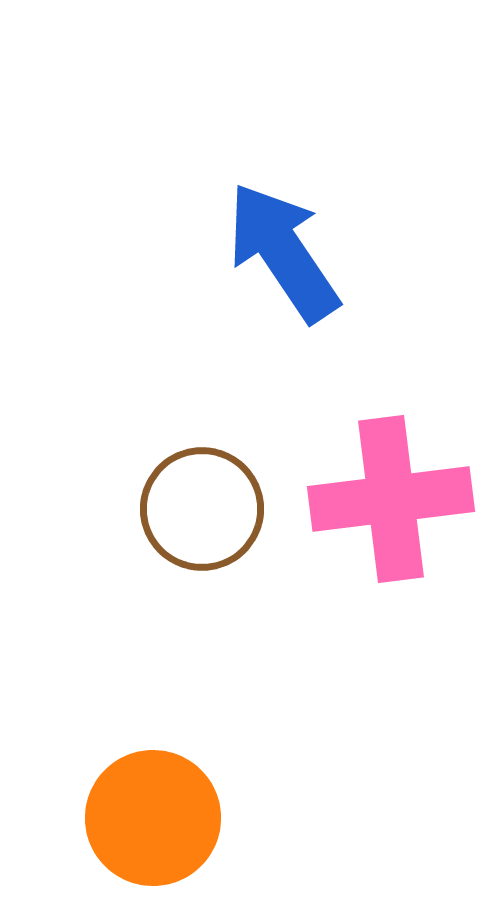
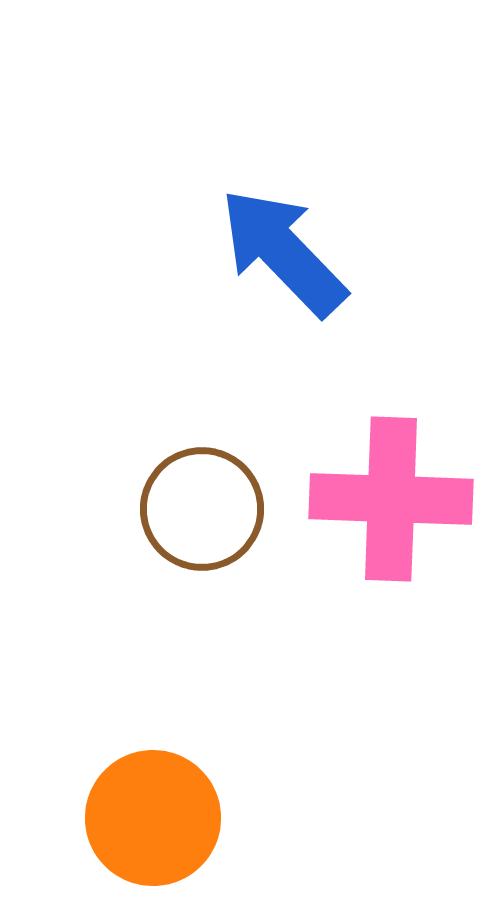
blue arrow: rotated 10 degrees counterclockwise
pink cross: rotated 9 degrees clockwise
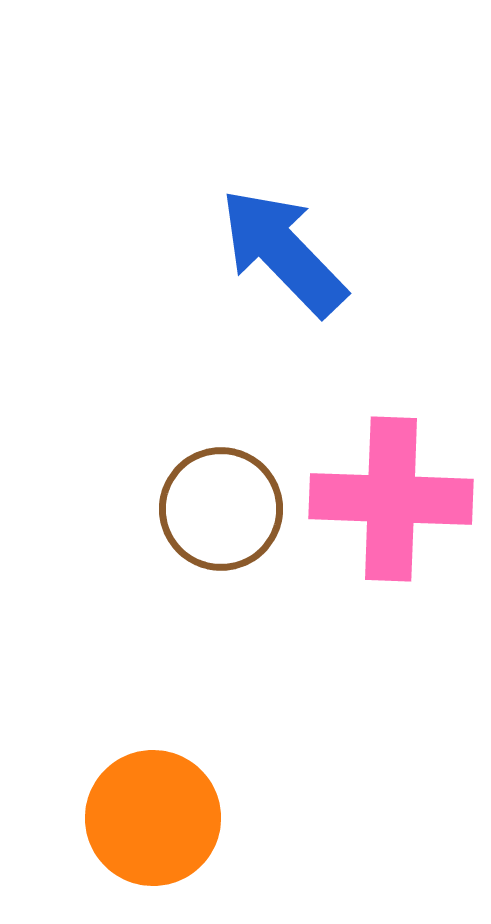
brown circle: moved 19 px right
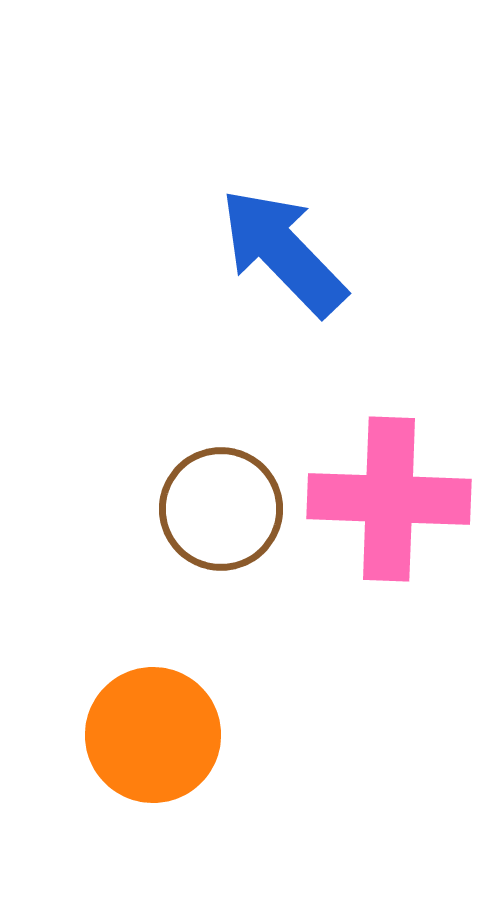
pink cross: moved 2 px left
orange circle: moved 83 px up
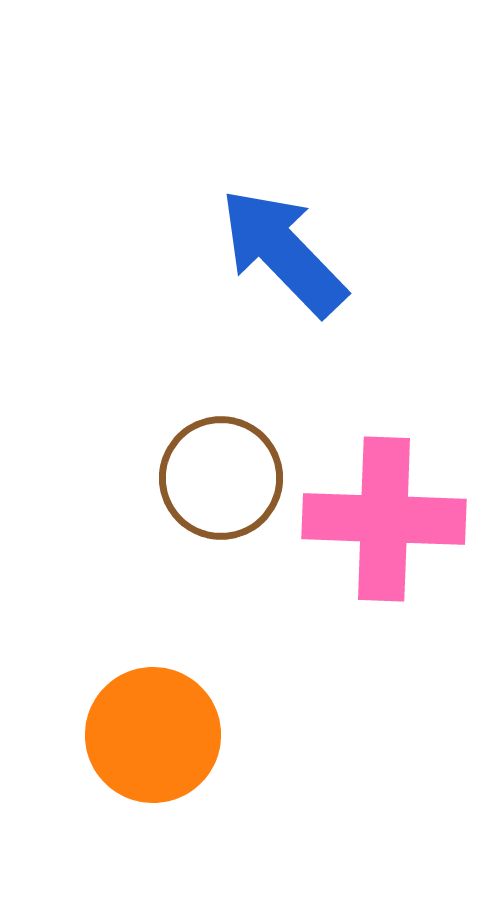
pink cross: moved 5 px left, 20 px down
brown circle: moved 31 px up
